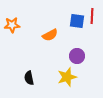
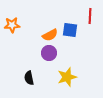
red line: moved 2 px left
blue square: moved 7 px left, 9 px down
purple circle: moved 28 px left, 3 px up
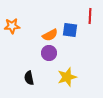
orange star: moved 1 px down
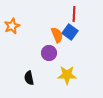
red line: moved 16 px left, 2 px up
orange star: rotated 21 degrees counterclockwise
blue square: moved 2 px down; rotated 28 degrees clockwise
orange semicircle: moved 7 px right; rotated 84 degrees counterclockwise
yellow star: moved 2 px up; rotated 18 degrees clockwise
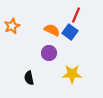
red line: moved 2 px right, 1 px down; rotated 21 degrees clockwise
orange semicircle: moved 5 px left, 5 px up; rotated 42 degrees counterclockwise
yellow star: moved 5 px right, 1 px up
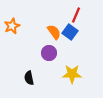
orange semicircle: moved 2 px right, 2 px down; rotated 28 degrees clockwise
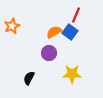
orange semicircle: rotated 84 degrees counterclockwise
black semicircle: rotated 40 degrees clockwise
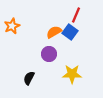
purple circle: moved 1 px down
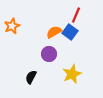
yellow star: rotated 24 degrees counterclockwise
black semicircle: moved 2 px right, 1 px up
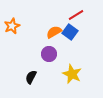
red line: rotated 35 degrees clockwise
yellow star: rotated 24 degrees counterclockwise
